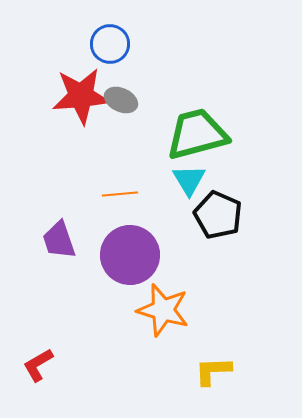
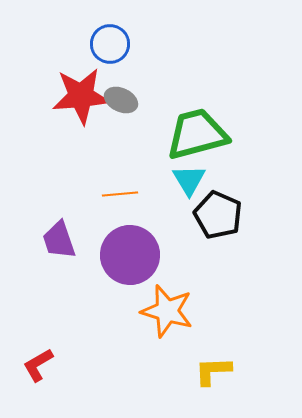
orange star: moved 4 px right, 1 px down
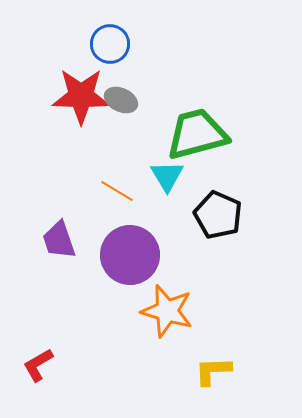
red star: rotated 6 degrees clockwise
cyan triangle: moved 22 px left, 4 px up
orange line: moved 3 px left, 3 px up; rotated 36 degrees clockwise
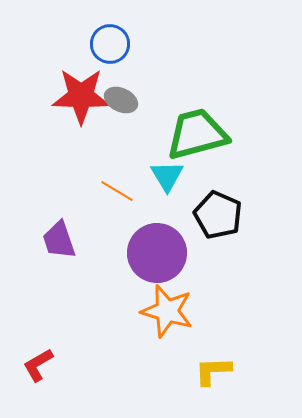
purple circle: moved 27 px right, 2 px up
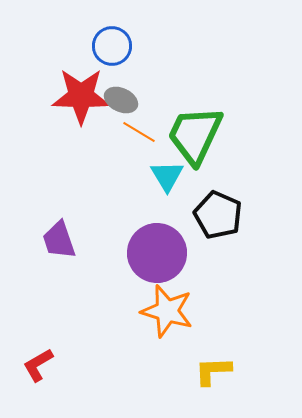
blue circle: moved 2 px right, 2 px down
green trapezoid: moved 2 px left, 1 px down; rotated 50 degrees counterclockwise
orange line: moved 22 px right, 59 px up
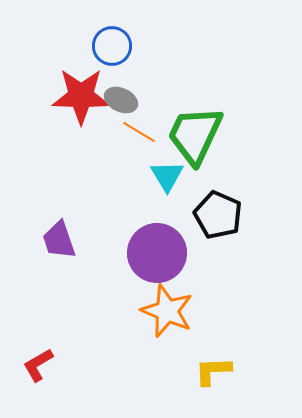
orange star: rotated 6 degrees clockwise
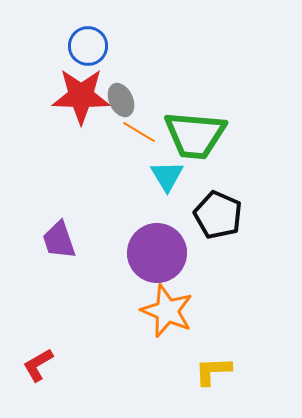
blue circle: moved 24 px left
gray ellipse: rotated 40 degrees clockwise
green trapezoid: rotated 110 degrees counterclockwise
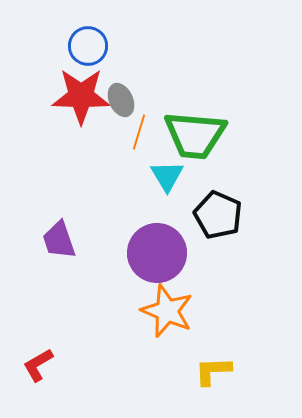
orange line: rotated 76 degrees clockwise
